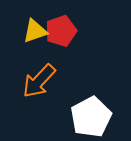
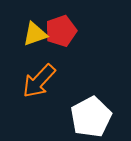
yellow triangle: moved 3 px down
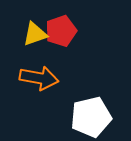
orange arrow: moved 3 px up; rotated 123 degrees counterclockwise
white pentagon: rotated 15 degrees clockwise
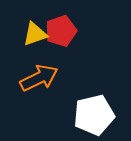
orange arrow: rotated 36 degrees counterclockwise
white pentagon: moved 3 px right, 2 px up
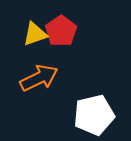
red pentagon: rotated 16 degrees counterclockwise
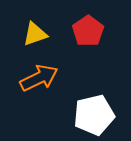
red pentagon: moved 27 px right
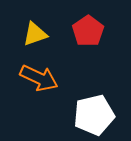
orange arrow: rotated 51 degrees clockwise
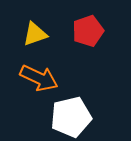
red pentagon: rotated 16 degrees clockwise
white pentagon: moved 23 px left, 2 px down
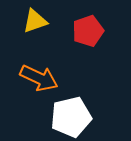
yellow triangle: moved 13 px up
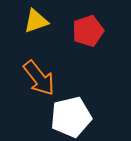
yellow triangle: moved 1 px right
orange arrow: rotated 27 degrees clockwise
